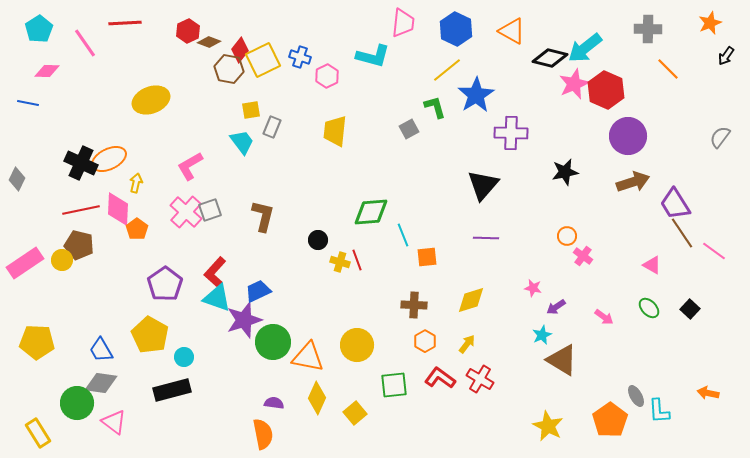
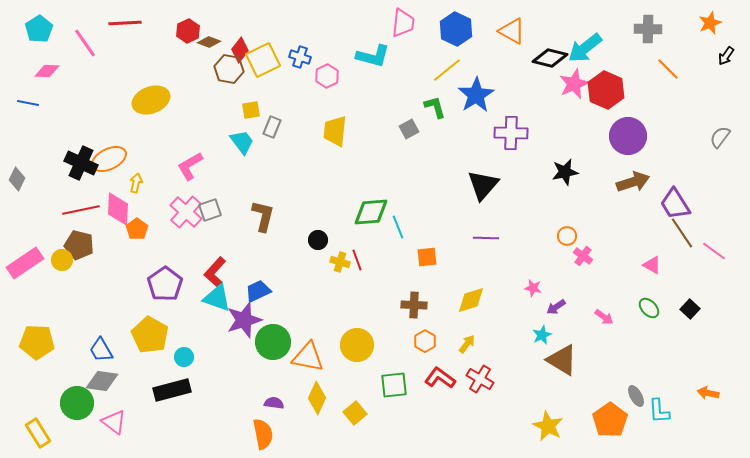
cyan line at (403, 235): moved 5 px left, 8 px up
gray diamond at (101, 383): moved 1 px right, 2 px up
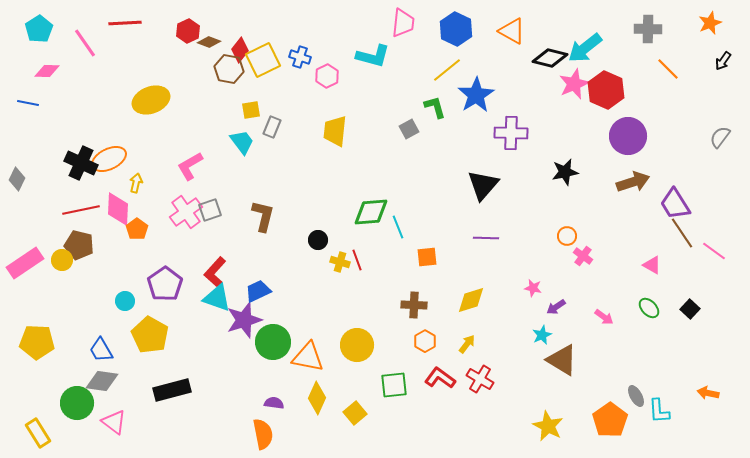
black arrow at (726, 56): moved 3 px left, 5 px down
pink cross at (186, 212): rotated 12 degrees clockwise
cyan circle at (184, 357): moved 59 px left, 56 px up
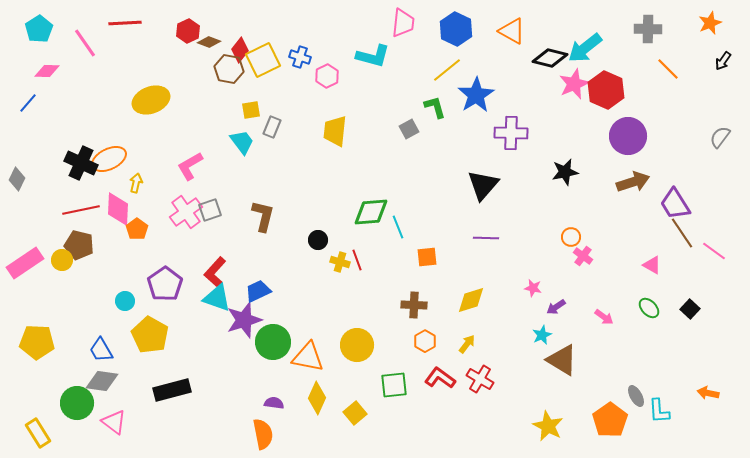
blue line at (28, 103): rotated 60 degrees counterclockwise
orange circle at (567, 236): moved 4 px right, 1 px down
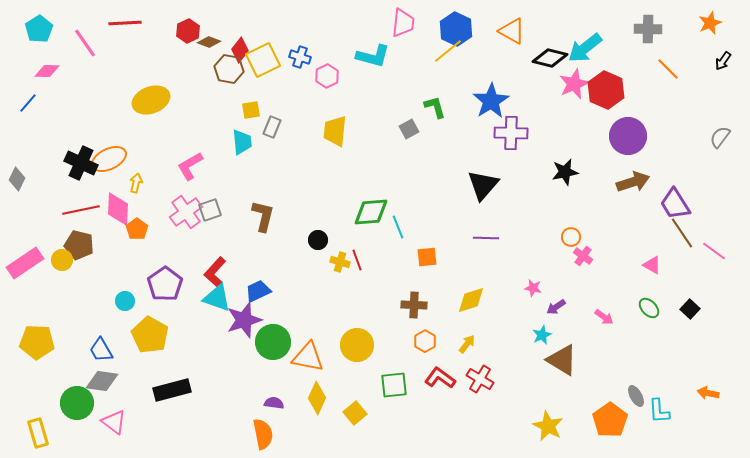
yellow line at (447, 70): moved 1 px right, 19 px up
blue star at (476, 95): moved 15 px right, 6 px down
cyan trapezoid at (242, 142): rotated 32 degrees clockwise
yellow rectangle at (38, 433): rotated 16 degrees clockwise
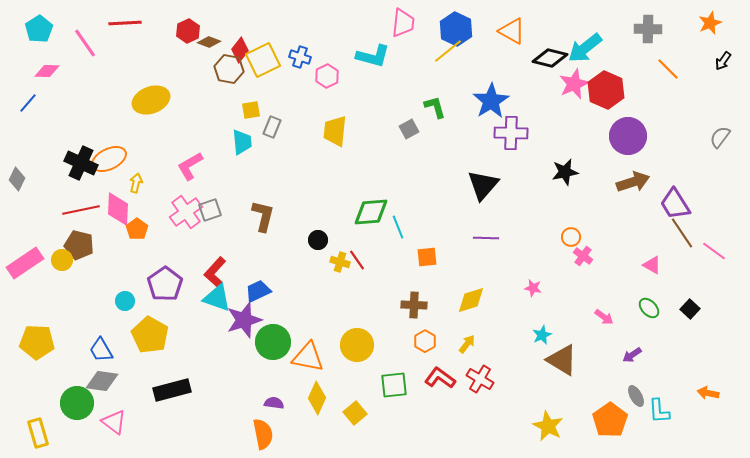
red line at (357, 260): rotated 15 degrees counterclockwise
purple arrow at (556, 307): moved 76 px right, 48 px down
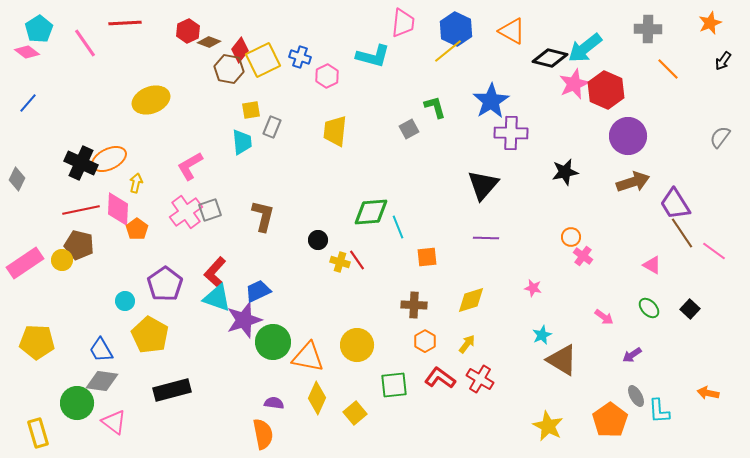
pink diamond at (47, 71): moved 20 px left, 19 px up; rotated 35 degrees clockwise
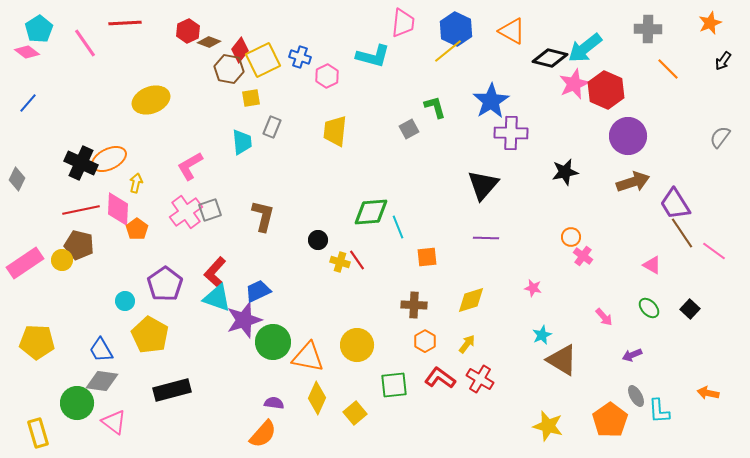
yellow square at (251, 110): moved 12 px up
pink arrow at (604, 317): rotated 12 degrees clockwise
purple arrow at (632, 355): rotated 12 degrees clockwise
yellow star at (548, 426): rotated 12 degrees counterclockwise
orange semicircle at (263, 434): rotated 52 degrees clockwise
